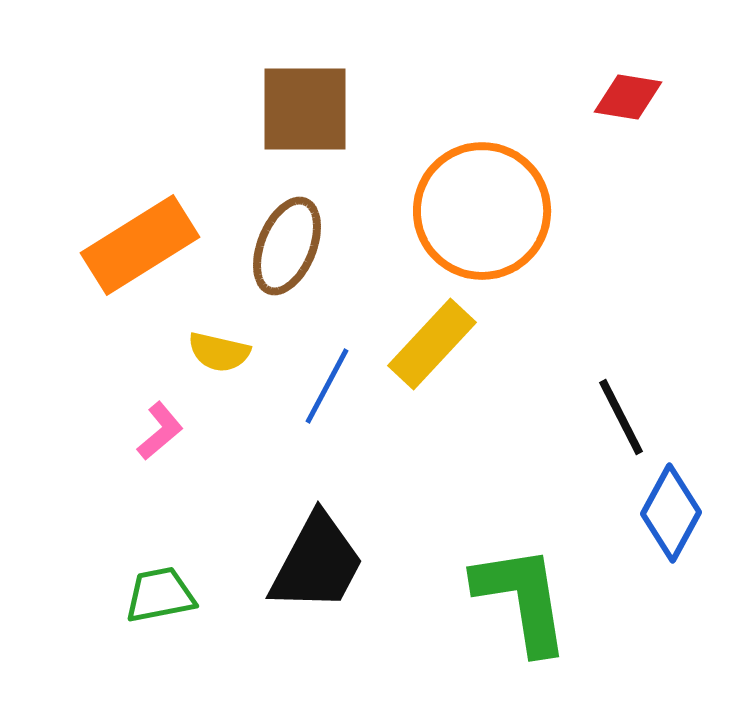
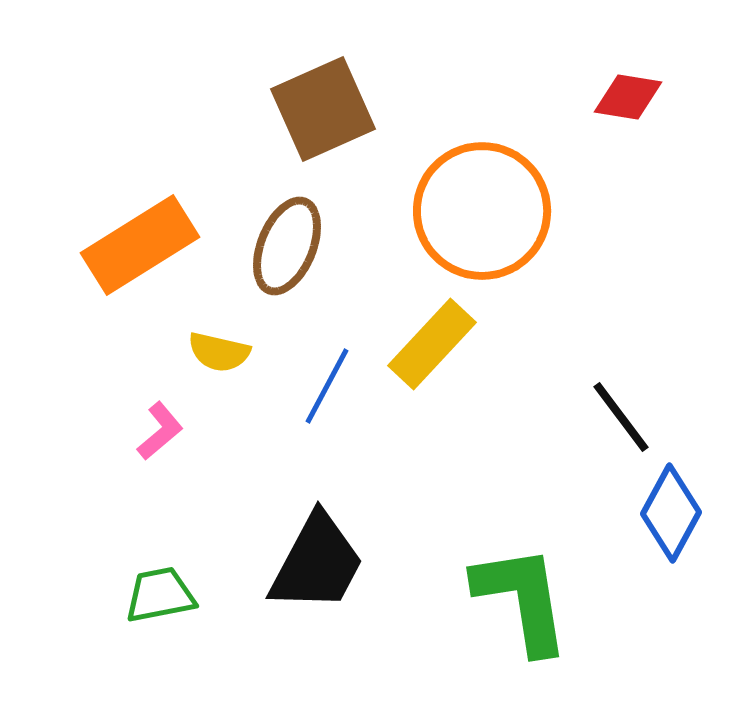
brown square: moved 18 px right; rotated 24 degrees counterclockwise
black line: rotated 10 degrees counterclockwise
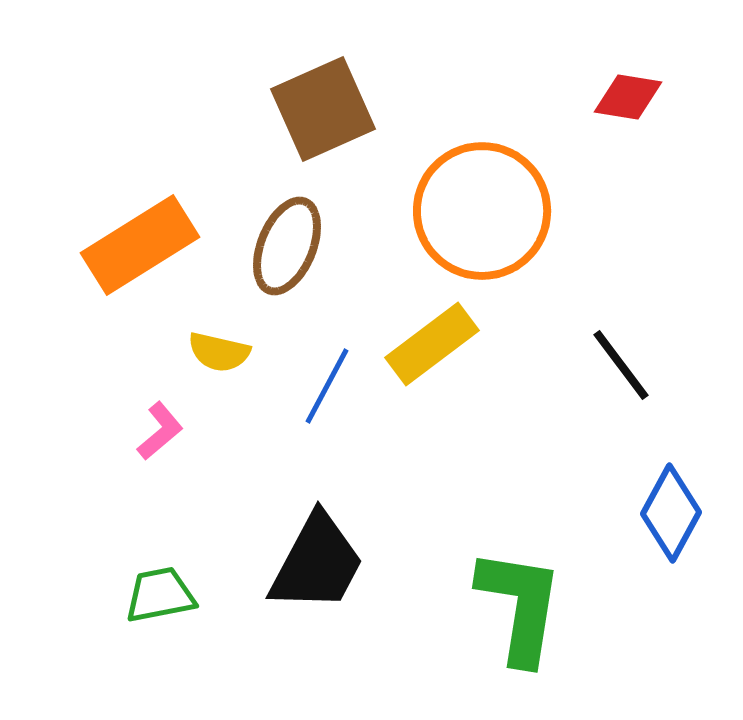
yellow rectangle: rotated 10 degrees clockwise
black line: moved 52 px up
green L-shape: moved 2 px left, 7 px down; rotated 18 degrees clockwise
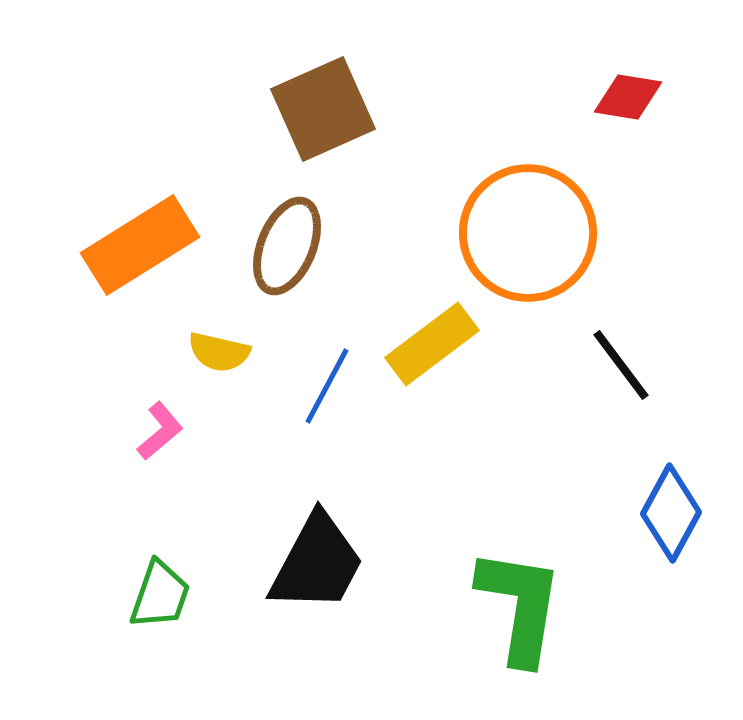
orange circle: moved 46 px right, 22 px down
green trapezoid: rotated 120 degrees clockwise
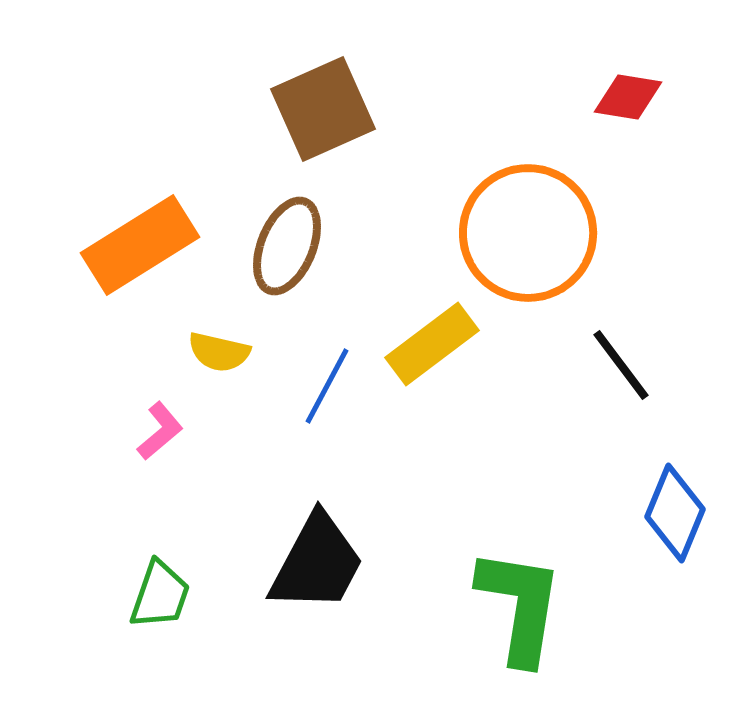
blue diamond: moved 4 px right; rotated 6 degrees counterclockwise
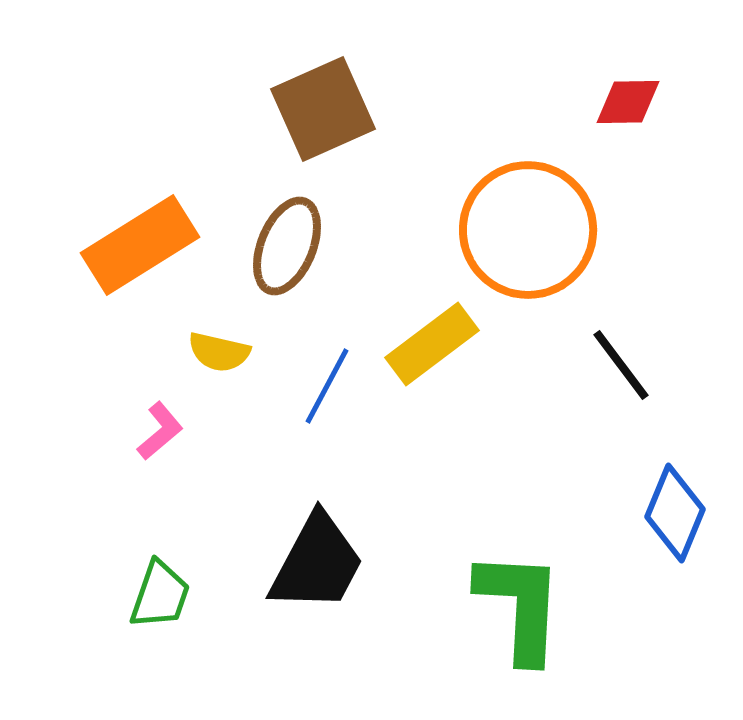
red diamond: moved 5 px down; rotated 10 degrees counterclockwise
orange circle: moved 3 px up
green L-shape: rotated 6 degrees counterclockwise
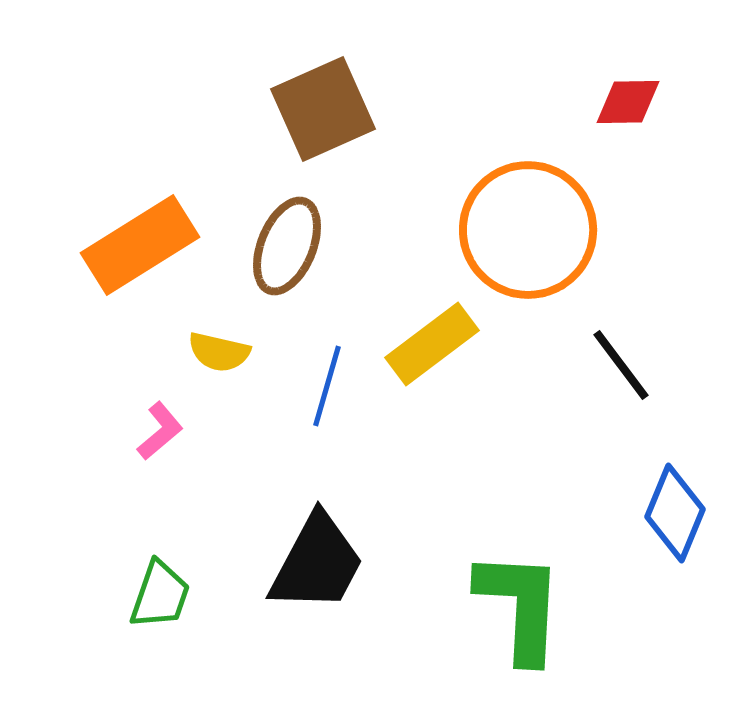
blue line: rotated 12 degrees counterclockwise
